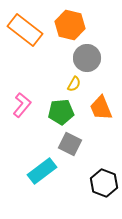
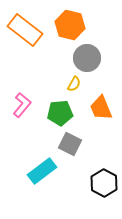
green pentagon: moved 1 px left, 1 px down
black hexagon: rotated 8 degrees clockwise
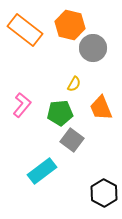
gray circle: moved 6 px right, 10 px up
gray square: moved 2 px right, 4 px up; rotated 10 degrees clockwise
black hexagon: moved 10 px down
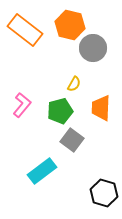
orange trapezoid: rotated 24 degrees clockwise
green pentagon: moved 2 px up; rotated 10 degrees counterclockwise
black hexagon: rotated 12 degrees counterclockwise
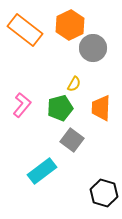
orange hexagon: rotated 20 degrees clockwise
green pentagon: moved 3 px up
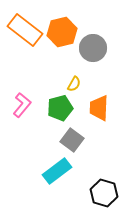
orange hexagon: moved 8 px left, 7 px down; rotated 12 degrees clockwise
orange trapezoid: moved 2 px left
cyan rectangle: moved 15 px right
